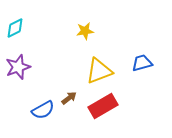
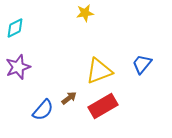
yellow star: moved 18 px up
blue trapezoid: moved 1 px down; rotated 35 degrees counterclockwise
blue semicircle: rotated 20 degrees counterclockwise
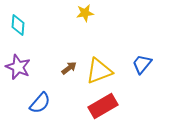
cyan diamond: moved 3 px right, 3 px up; rotated 60 degrees counterclockwise
purple star: rotated 30 degrees counterclockwise
brown arrow: moved 30 px up
blue semicircle: moved 3 px left, 7 px up
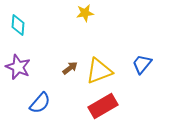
brown arrow: moved 1 px right
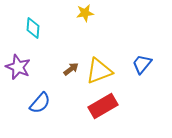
cyan diamond: moved 15 px right, 3 px down
brown arrow: moved 1 px right, 1 px down
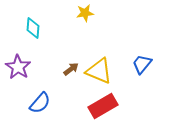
purple star: rotated 10 degrees clockwise
yellow triangle: rotated 44 degrees clockwise
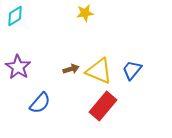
cyan diamond: moved 18 px left, 12 px up; rotated 55 degrees clockwise
blue trapezoid: moved 10 px left, 6 px down
brown arrow: rotated 21 degrees clockwise
red rectangle: rotated 20 degrees counterclockwise
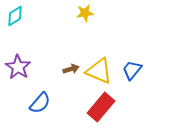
red rectangle: moved 2 px left, 1 px down
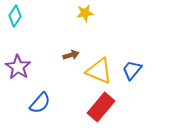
cyan diamond: rotated 25 degrees counterclockwise
brown arrow: moved 14 px up
